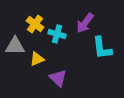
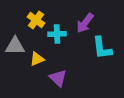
yellow cross: moved 1 px right, 4 px up
cyan cross: rotated 18 degrees counterclockwise
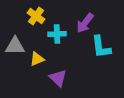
yellow cross: moved 4 px up
cyan L-shape: moved 1 px left, 1 px up
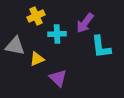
yellow cross: rotated 30 degrees clockwise
gray triangle: rotated 10 degrees clockwise
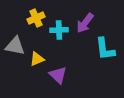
yellow cross: moved 2 px down
cyan cross: moved 2 px right, 4 px up
cyan L-shape: moved 4 px right, 2 px down
purple triangle: moved 3 px up
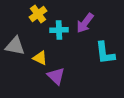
yellow cross: moved 2 px right, 4 px up; rotated 12 degrees counterclockwise
cyan L-shape: moved 4 px down
yellow triangle: moved 3 px right, 1 px up; rotated 49 degrees clockwise
purple triangle: moved 2 px left, 1 px down
